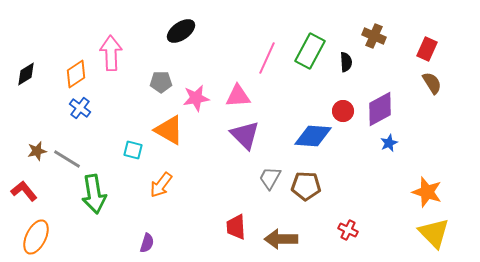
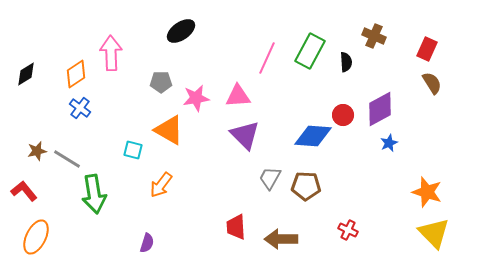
red circle: moved 4 px down
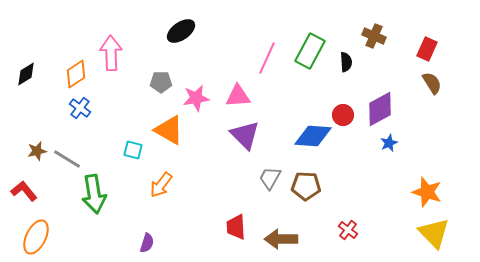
red cross: rotated 12 degrees clockwise
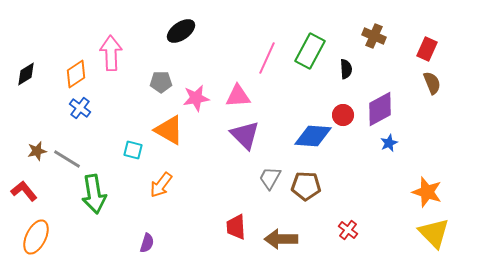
black semicircle: moved 7 px down
brown semicircle: rotated 10 degrees clockwise
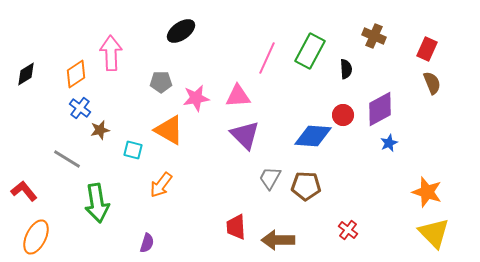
brown star: moved 63 px right, 21 px up
green arrow: moved 3 px right, 9 px down
brown arrow: moved 3 px left, 1 px down
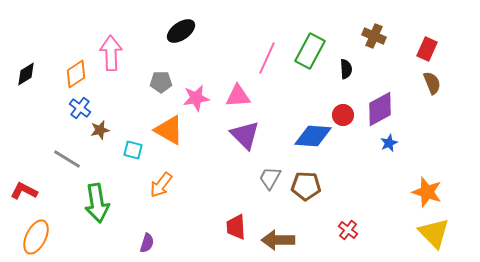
red L-shape: rotated 24 degrees counterclockwise
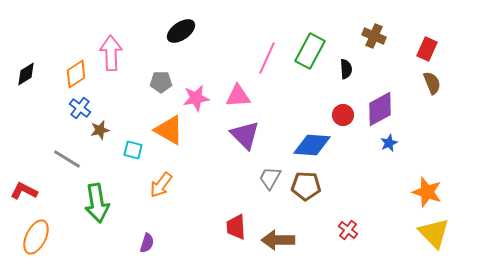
blue diamond: moved 1 px left, 9 px down
